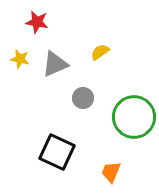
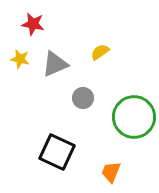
red star: moved 4 px left, 2 px down
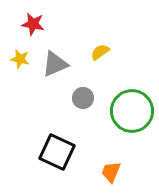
green circle: moved 2 px left, 6 px up
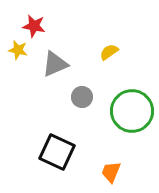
red star: moved 1 px right, 2 px down
yellow semicircle: moved 9 px right
yellow star: moved 2 px left, 9 px up
gray circle: moved 1 px left, 1 px up
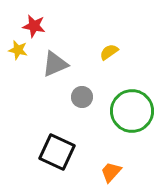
orange trapezoid: rotated 20 degrees clockwise
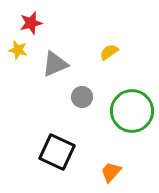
red star: moved 3 px left, 3 px up; rotated 25 degrees counterclockwise
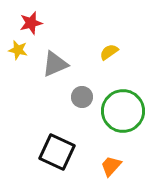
green circle: moved 9 px left
orange trapezoid: moved 6 px up
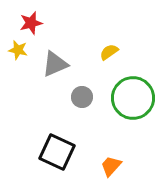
green circle: moved 10 px right, 13 px up
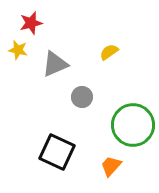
green circle: moved 27 px down
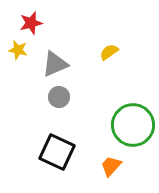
gray circle: moved 23 px left
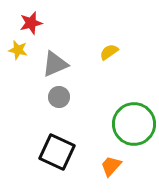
green circle: moved 1 px right, 1 px up
